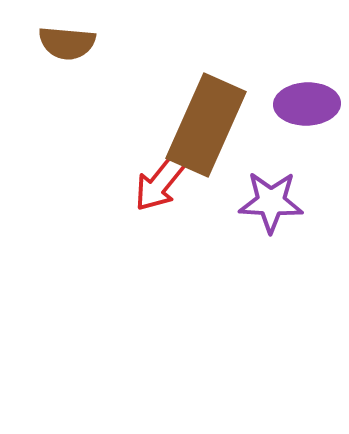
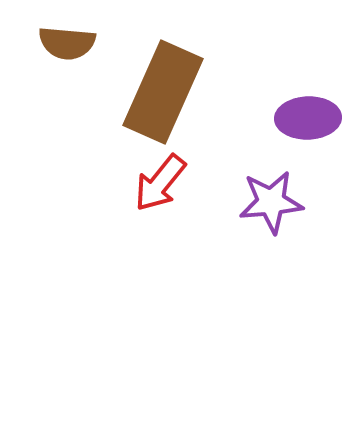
purple ellipse: moved 1 px right, 14 px down
brown rectangle: moved 43 px left, 33 px up
purple star: rotated 8 degrees counterclockwise
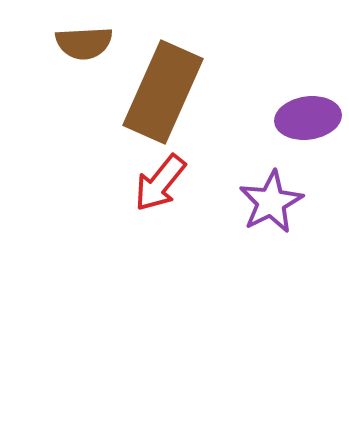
brown semicircle: moved 17 px right; rotated 8 degrees counterclockwise
purple ellipse: rotated 6 degrees counterclockwise
purple star: rotated 22 degrees counterclockwise
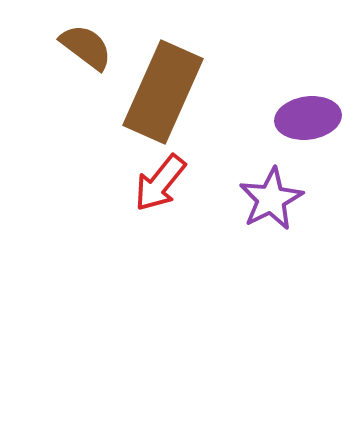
brown semicircle: moved 2 px right, 4 px down; rotated 140 degrees counterclockwise
purple star: moved 3 px up
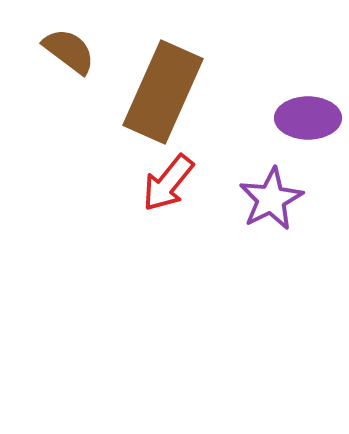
brown semicircle: moved 17 px left, 4 px down
purple ellipse: rotated 8 degrees clockwise
red arrow: moved 8 px right
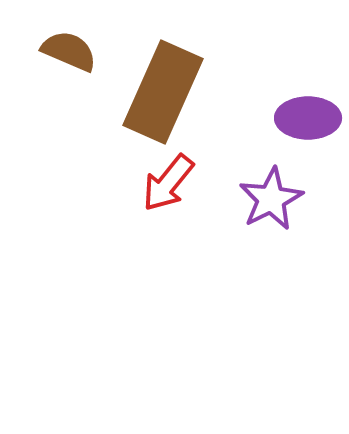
brown semicircle: rotated 14 degrees counterclockwise
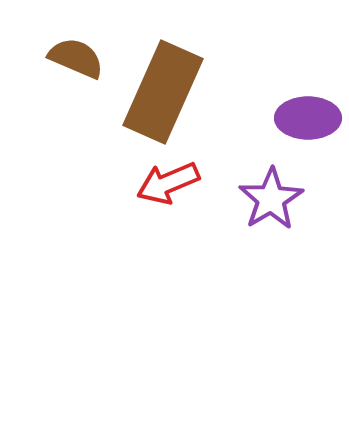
brown semicircle: moved 7 px right, 7 px down
red arrow: rotated 28 degrees clockwise
purple star: rotated 4 degrees counterclockwise
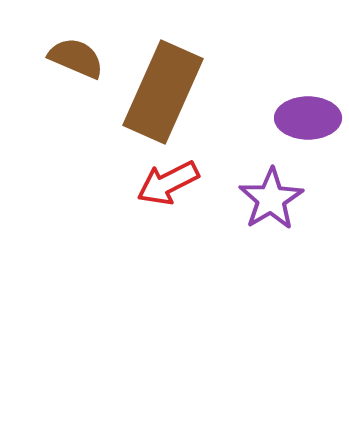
red arrow: rotated 4 degrees counterclockwise
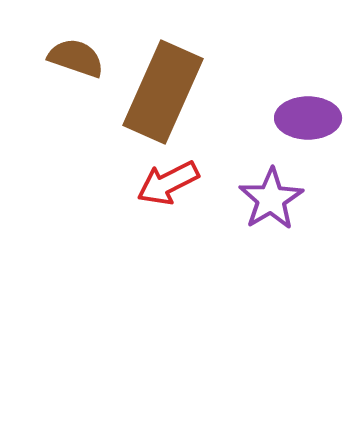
brown semicircle: rotated 4 degrees counterclockwise
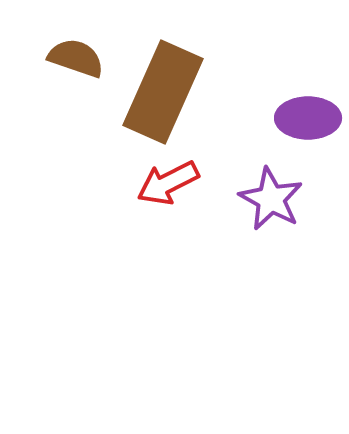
purple star: rotated 12 degrees counterclockwise
